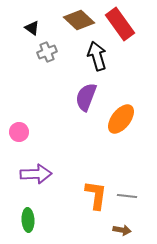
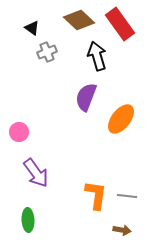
purple arrow: moved 1 px up; rotated 56 degrees clockwise
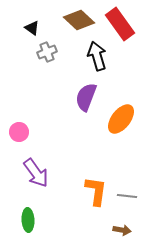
orange L-shape: moved 4 px up
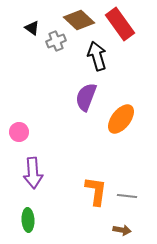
gray cross: moved 9 px right, 11 px up
purple arrow: moved 3 px left; rotated 32 degrees clockwise
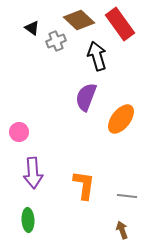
orange L-shape: moved 12 px left, 6 px up
brown arrow: rotated 120 degrees counterclockwise
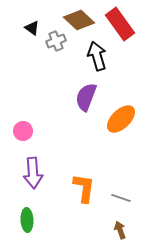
orange ellipse: rotated 8 degrees clockwise
pink circle: moved 4 px right, 1 px up
orange L-shape: moved 3 px down
gray line: moved 6 px left, 2 px down; rotated 12 degrees clockwise
green ellipse: moved 1 px left
brown arrow: moved 2 px left
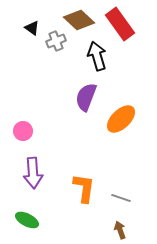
green ellipse: rotated 60 degrees counterclockwise
